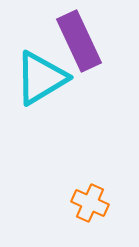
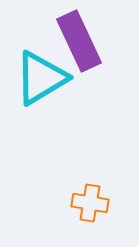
orange cross: rotated 15 degrees counterclockwise
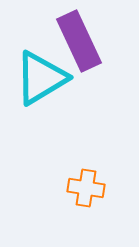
orange cross: moved 4 px left, 15 px up
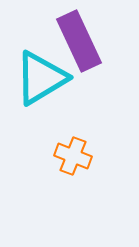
orange cross: moved 13 px left, 32 px up; rotated 12 degrees clockwise
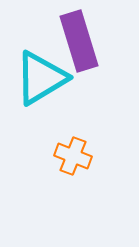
purple rectangle: rotated 8 degrees clockwise
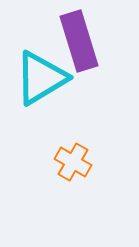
orange cross: moved 6 px down; rotated 9 degrees clockwise
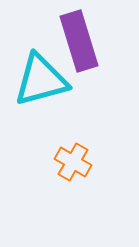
cyan triangle: moved 2 px down; rotated 16 degrees clockwise
